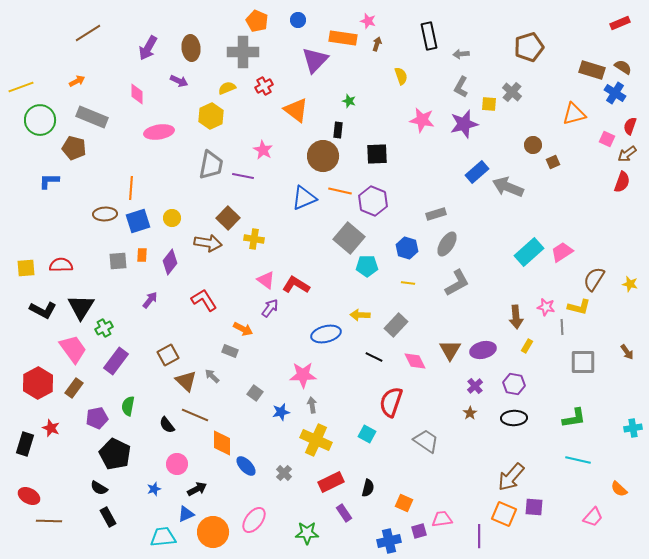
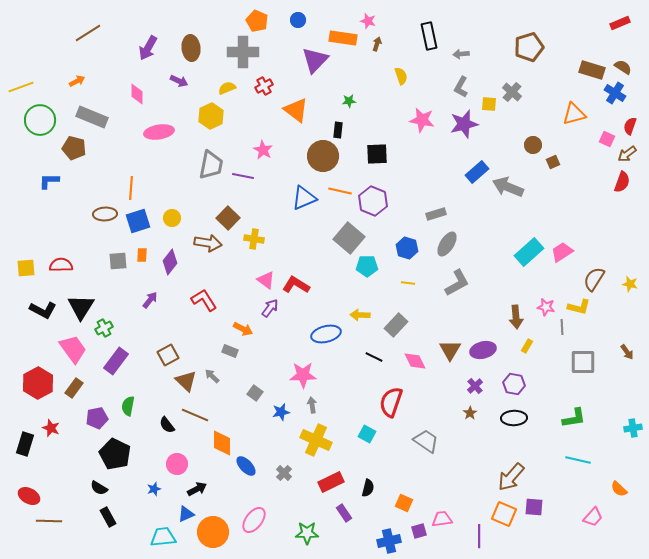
green star at (349, 101): rotated 24 degrees counterclockwise
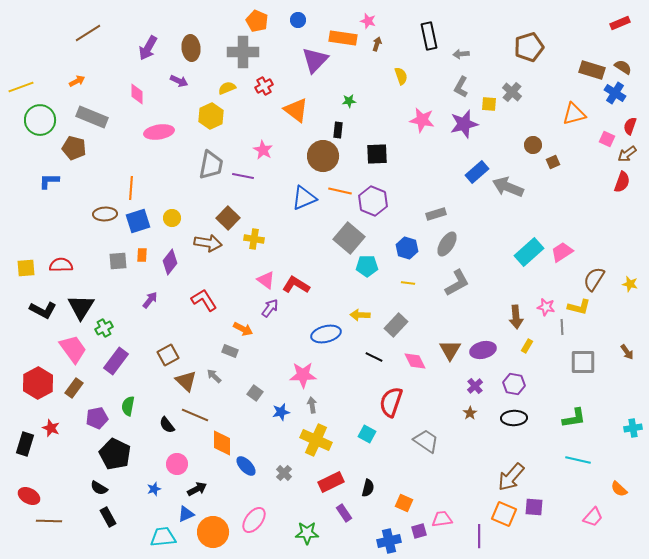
gray arrow at (212, 376): moved 2 px right
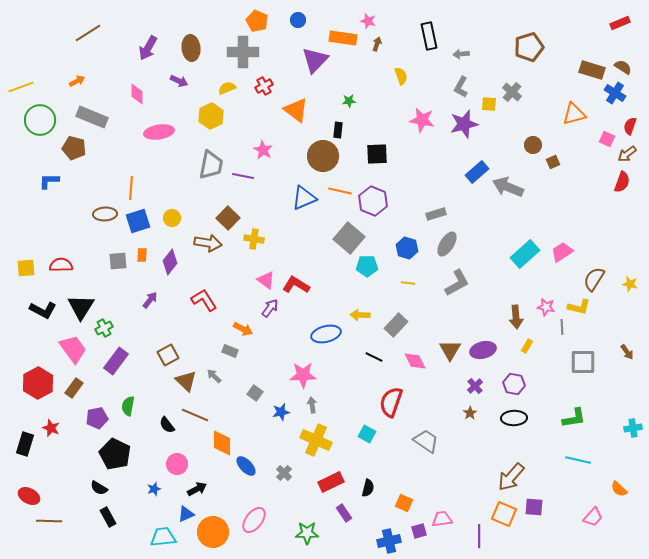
cyan rectangle at (529, 252): moved 4 px left, 2 px down
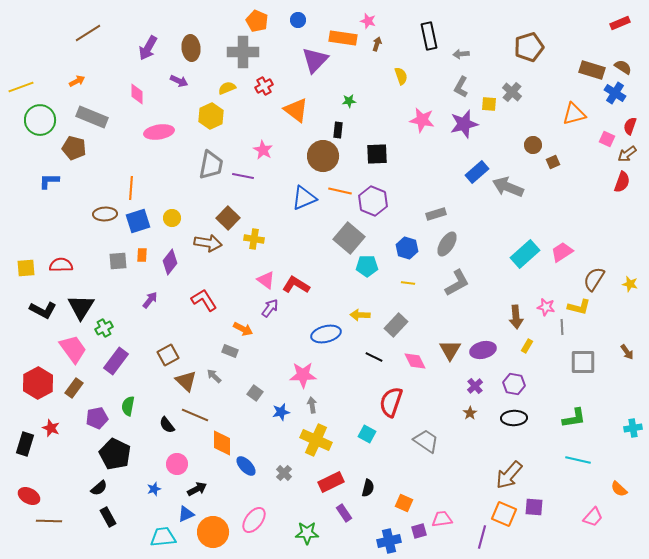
brown arrow at (511, 477): moved 2 px left, 2 px up
black semicircle at (99, 488): rotated 72 degrees counterclockwise
purple line at (479, 536): moved 3 px right, 1 px down; rotated 15 degrees clockwise
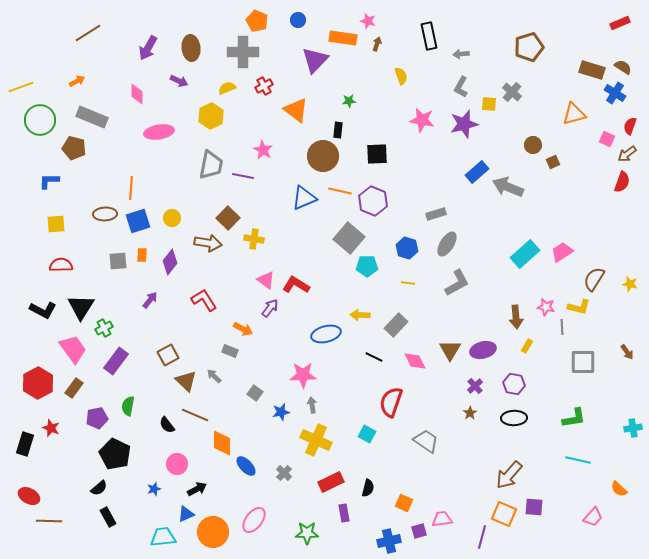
yellow square at (26, 268): moved 30 px right, 44 px up
purple rectangle at (344, 513): rotated 24 degrees clockwise
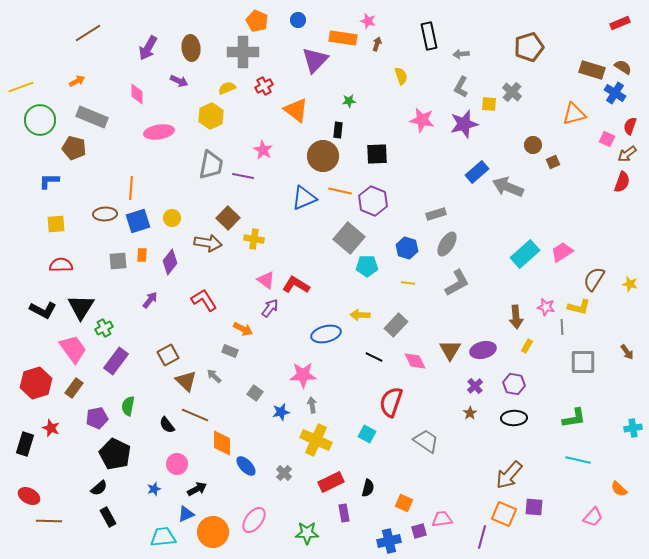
red hexagon at (38, 383): moved 2 px left; rotated 12 degrees clockwise
